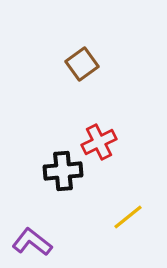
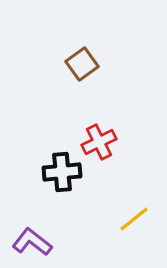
black cross: moved 1 px left, 1 px down
yellow line: moved 6 px right, 2 px down
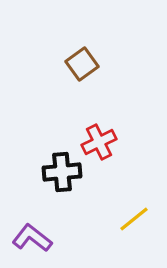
purple L-shape: moved 4 px up
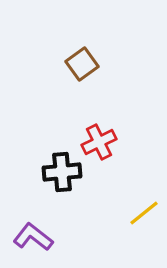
yellow line: moved 10 px right, 6 px up
purple L-shape: moved 1 px right, 1 px up
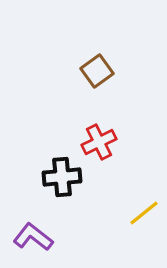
brown square: moved 15 px right, 7 px down
black cross: moved 5 px down
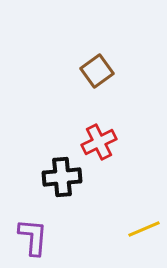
yellow line: moved 16 px down; rotated 16 degrees clockwise
purple L-shape: rotated 57 degrees clockwise
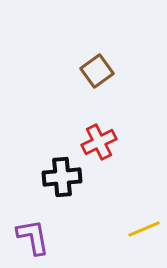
purple L-shape: rotated 15 degrees counterclockwise
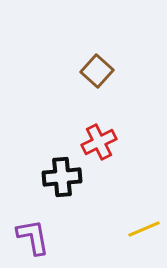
brown square: rotated 12 degrees counterclockwise
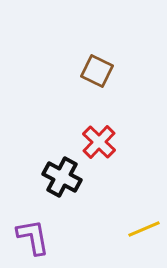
brown square: rotated 16 degrees counterclockwise
red cross: rotated 20 degrees counterclockwise
black cross: rotated 33 degrees clockwise
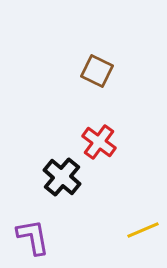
red cross: rotated 8 degrees counterclockwise
black cross: rotated 12 degrees clockwise
yellow line: moved 1 px left, 1 px down
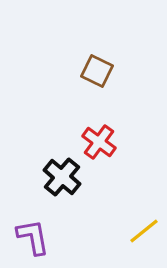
yellow line: moved 1 px right, 1 px down; rotated 16 degrees counterclockwise
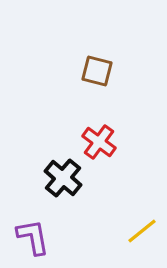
brown square: rotated 12 degrees counterclockwise
black cross: moved 1 px right, 1 px down
yellow line: moved 2 px left
